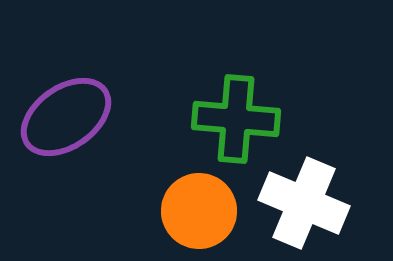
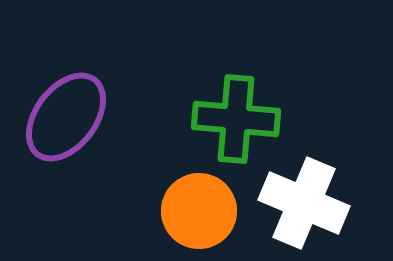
purple ellipse: rotated 18 degrees counterclockwise
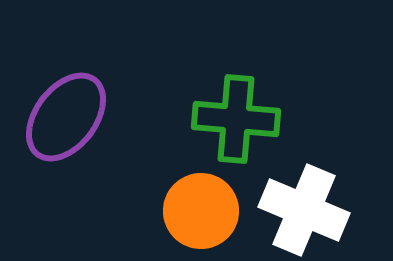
white cross: moved 7 px down
orange circle: moved 2 px right
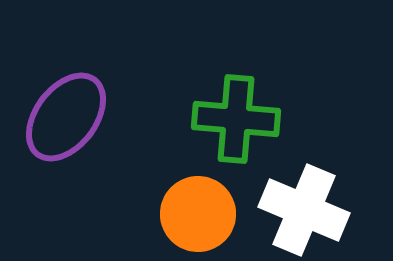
orange circle: moved 3 px left, 3 px down
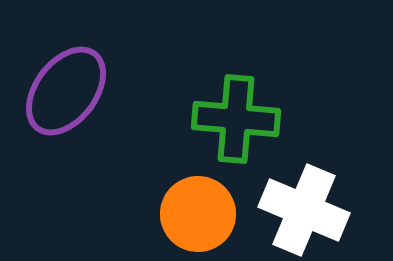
purple ellipse: moved 26 px up
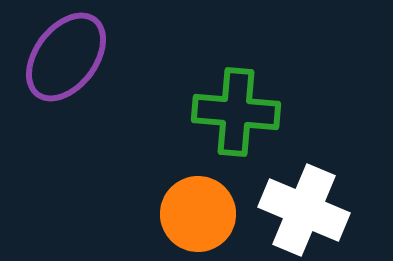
purple ellipse: moved 34 px up
green cross: moved 7 px up
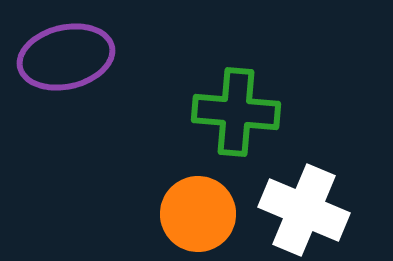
purple ellipse: rotated 40 degrees clockwise
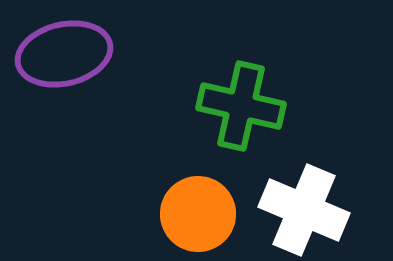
purple ellipse: moved 2 px left, 3 px up
green cross: moved 5 px right, 6 px up; rotated 8 degrees clockwise
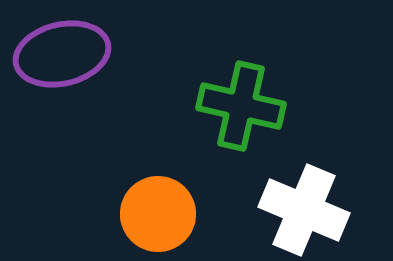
purple ellipse: moved 2 px left
orange circle: moved 40 px left
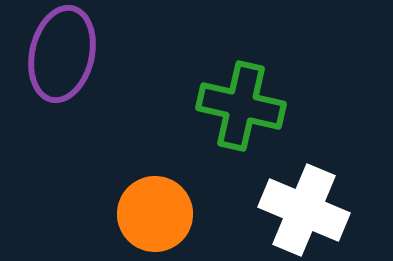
purple ellipse: rotated 64 degrees counterclockwise
orange circle: moved 3 px left
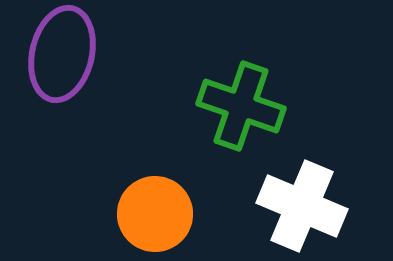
green cross: rotated 6 degrees clockwise
white cross: moved 2 px left, 4 px up
